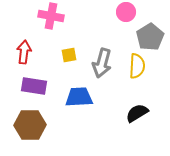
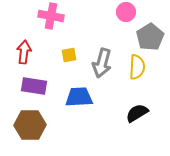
yellow semicircle: moved 1 px down
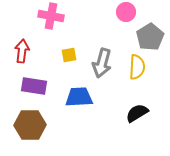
red arrow: moved 2 px left, 1 px up
